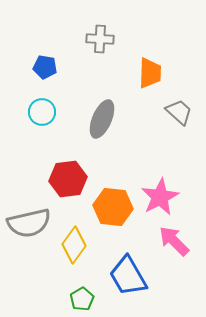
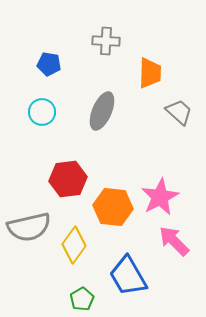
gray cross: moved 6 px right, 2 px down
blue pentagon: moved 4 px right, 3 px up
gray ellipse: moved 8 px up
gray semicircle: moved 4 px down
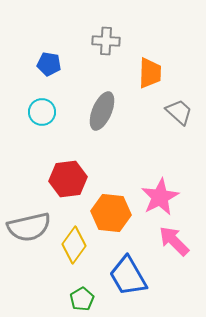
orange hexagon: moved 2 px left, 6 px down
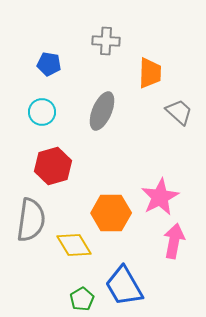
red hexagon: moved 15 px left, 13 px up; rotated 9 degrees counterclockwise
orange hexagon: rotated 6 degrees counterclockwise
gray semicircle: moved 2 px right, 7 px up; rotated 69 degrees counterclockwise
pink arrow: rotated 56 degrees clockwise
yellow diamond: rotated 66 degrees counterclockwise
blue trapezoid: moved 4 px left, 10 px down
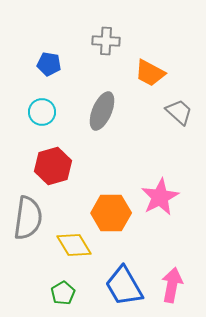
orange trapezoid: rotated 116 degrees clockwise
gray semicircle: moved 3 px left, 2 px up
pink arrow: moved 2 px left, 44 px down
green pentagon: moved 19 px left, 6 px up
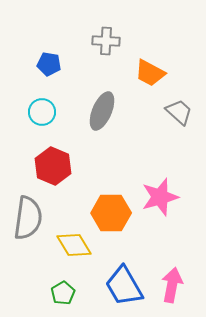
red hexagon: rotated 21 degrees counterclockwise
pink star: rotated 12 degrees clockwise
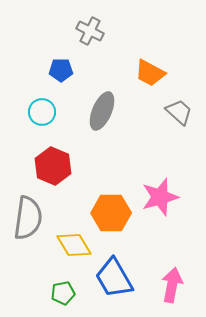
gray cross: moved 16 px left, 10 px up; rotated 24 degrees clockwise
blue pentagon: moved 12 px right, 6 px down; rotated 10 degrees counterclockwise
blue trapezoid: moved 10 px left, 8 px up
green pentagon: rotated 20 degrees clockwise
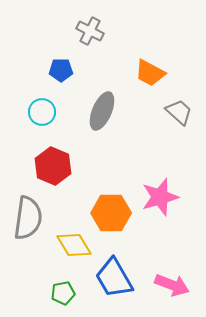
pink arrow: rotated 100 degrees clockwise
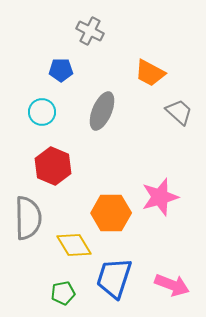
gray semicircle: rotated 9 degrees counterclockwise
blue trapezoid: rotated 48 degrees clockwise
